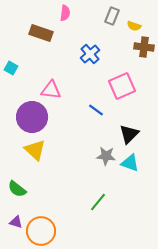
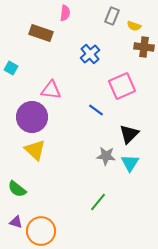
cyan triangle: rotated 42 degrees clockwise
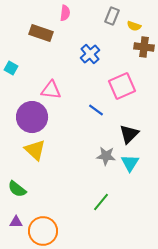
green line: moved 3 px right
purple triangle: rotated 16 degrees counterclockwise
orange circle: moved 2 px right
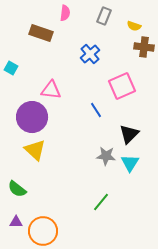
gray rectangle: moved 8 px left
blue line: rotated 21 degrees clockwise
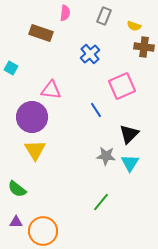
yellow triangle: rotated 15 degrees clockwise
